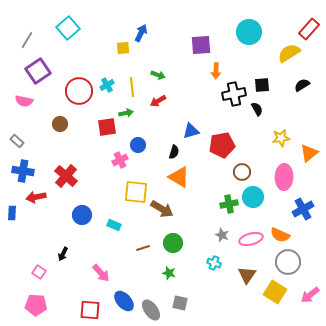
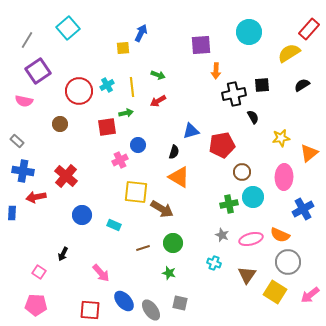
black semicircle at (257, 109): moved 4 px left, 8 px down
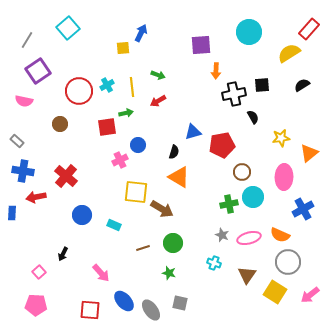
blue triangle at (191, 131): moved 2 px right, 1 px down
pink ellipse at (251, 239): moved 2 px left, 1 px up
pink square at (39, 272): rotated 16 degrees clockwise
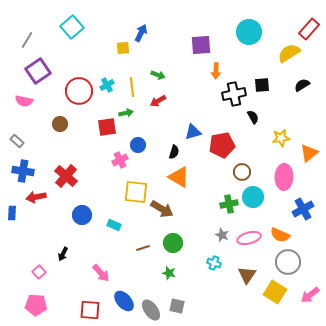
cyan square at (68, 28): moved 4 px right, 1 px up
gray square at (180, 303): moved 3 px left, 3 px down
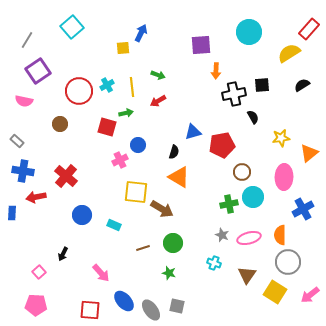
red square at (107, 127): rotated 24 degrees clockwise
orange semicircle at (280, 235): rotated 66 degrees clockwise
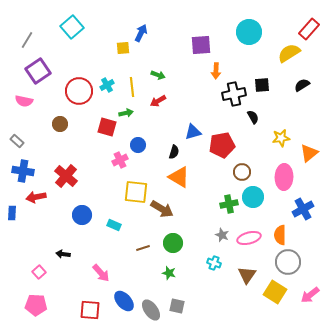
black arrow at (63, 254): rotated 72 degrees clockwise
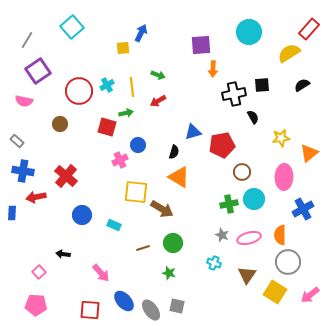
orange arrow at (216, 71): moved 3 px left, 2 px up
cyan circle at (253, 197): moved 1 px right, 2 px down
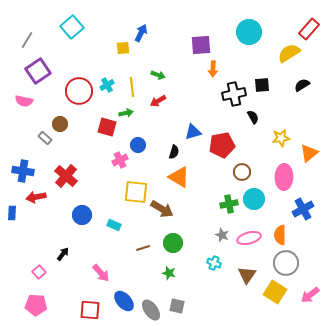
gray rectangle at (17, 141): moved 28 px right, 3 px up
black arrow at (63, 254): rotated 120 degrees clockwise
gray circle at (288, 262): moved 2 px left, 1 px down
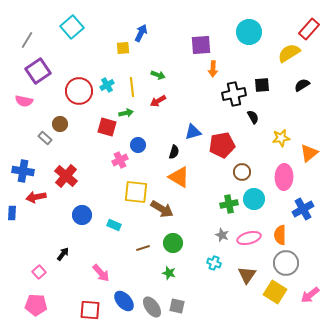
gray ellipse at (151, 310): moved 1 px right, 3 px up
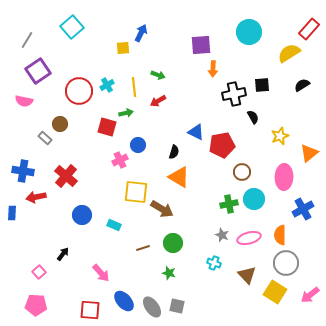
yellow line at (132, 87): moved 2 px right
blue triangle at (193, 132): moved 3 px right; rotated 42 degrees clockwise
yellow star at (281, 138): moved 1 px left, 2 px up; rotated 12 degrees counterclockwise
brown triangle at (247, 275): rotated 18 degrees counterclockwise
